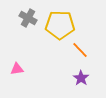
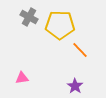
gray cross: moved 1 px right, 1 px up
pink triangle: moved 5 px right, 9 px down
purple star: moved 6 px left, 8 px down
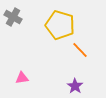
gray cross: moved 16 px left
yellow pentagon: rotated 16 degrees clockwise
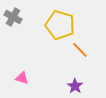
pink triangle: rotated 24 degrees clockwise
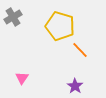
gray cross: rotated 30 degrees clockwise
yellow pentagon: moved 1 px down
pink triangle: rotated 48 degrees clockwise
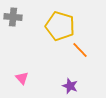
gray cross: rotated 36 degrees clockwise
pink triangle: rotated 16 degrees counterclockwise
purple star: moved 5 px left; rotated 14 degrees counterclockwise
